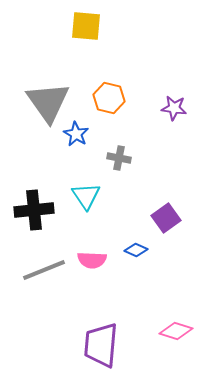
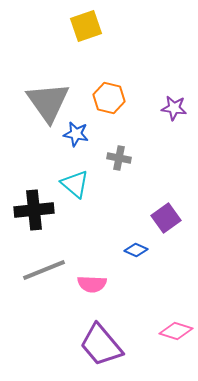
yellow square: rotated 24 degrees counterclockwise
blue star: rotated 20 degrees counterclockwise
cyan triangle: moved 11 px left, 12 px up; rotated 16 degrees counterclockwise
pink semicircle: moved 24 px down
purple trapezoid: rotated 45 degrees counterclockwise
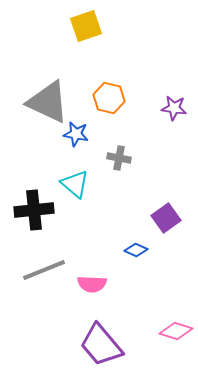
gray triangle: rotated 30 degrees counterclockwise
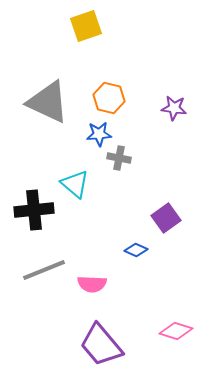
blue star: moved 23 px right; rotated 15 degrees counterclockwise
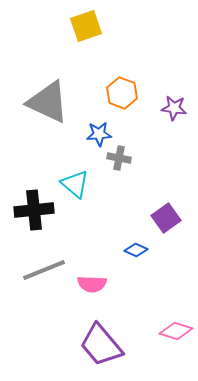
orange hexagon: moved 13 px right, 5 px up; rotated 8 degrees clockwise
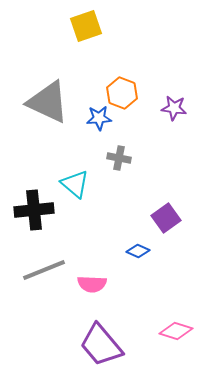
blue star: moved 16 px up
blue diamond: moved 2 px right, 1 px down
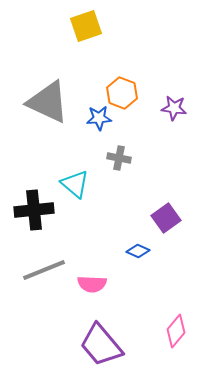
pink diamond: rotated 68 degrees counterclockwise
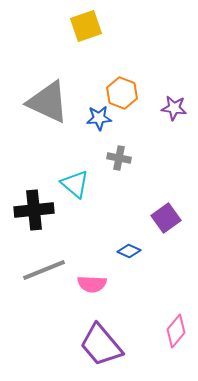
blue diamond: moved 9 px left
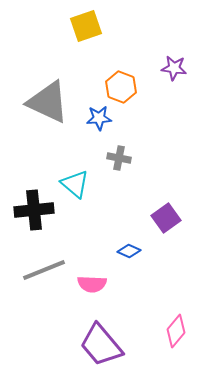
orange hexagon: moved 1 px left, 6 px up
purple star: moved 40 px up
